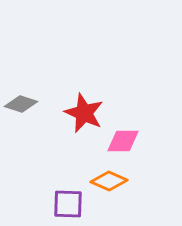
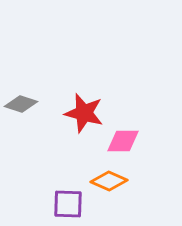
red star: rotated 9 degrees counterclockwise
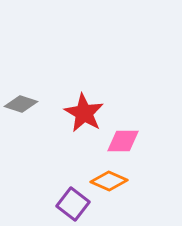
red star: rotated 15 degrees clockwise
purple square: moved 5 px right; rotated 36 degrees clockwise
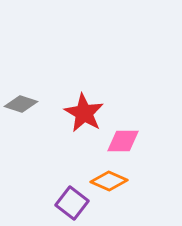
purple square: moved 1 px left, 1 px up
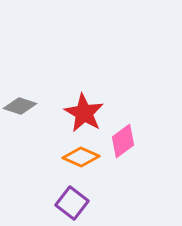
gray diamond: moved 1 px left, 2 px down
pink diamond: rotated 36 degrees counterclockwise
orange diamond: moved 28 px left, 24 px up
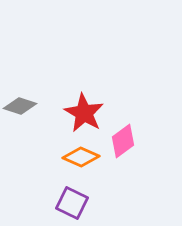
purple square: rotated 12 degrees counterclockwise
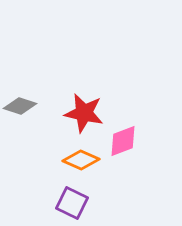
red star: rotated 18 degrees counterclockwise
pink diamond: rotated 16 degrees clockwise
orange diamond: moved 3 px down
